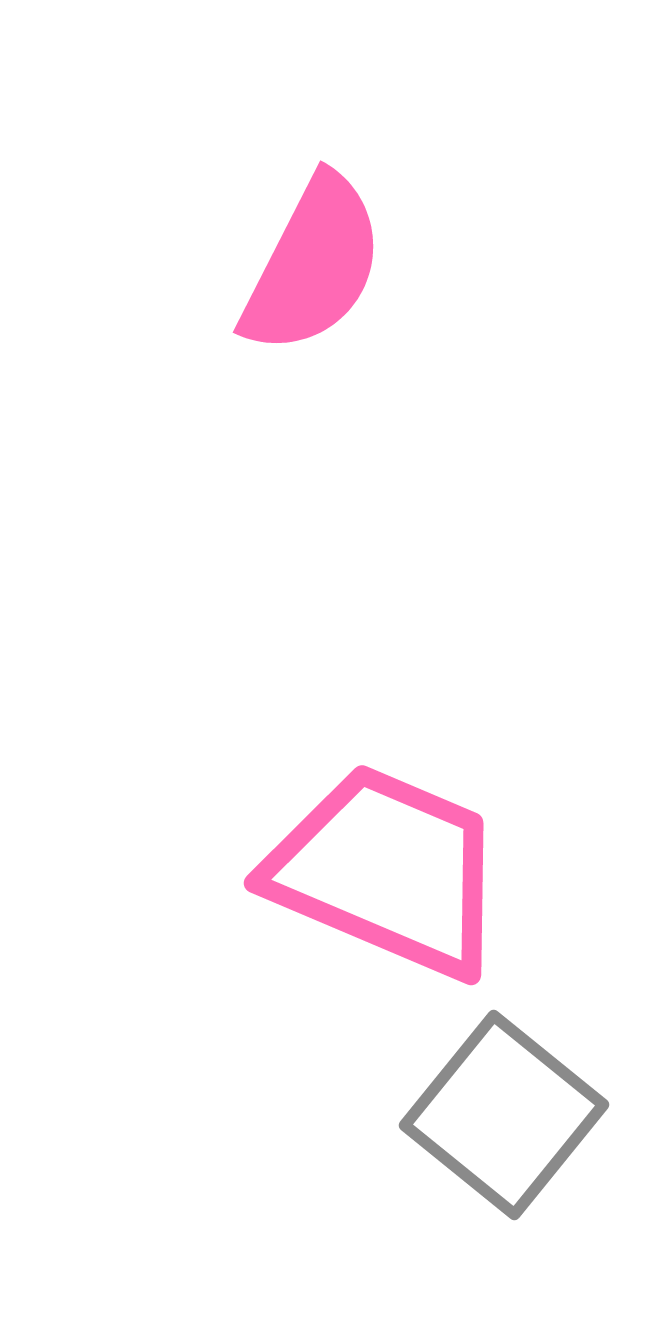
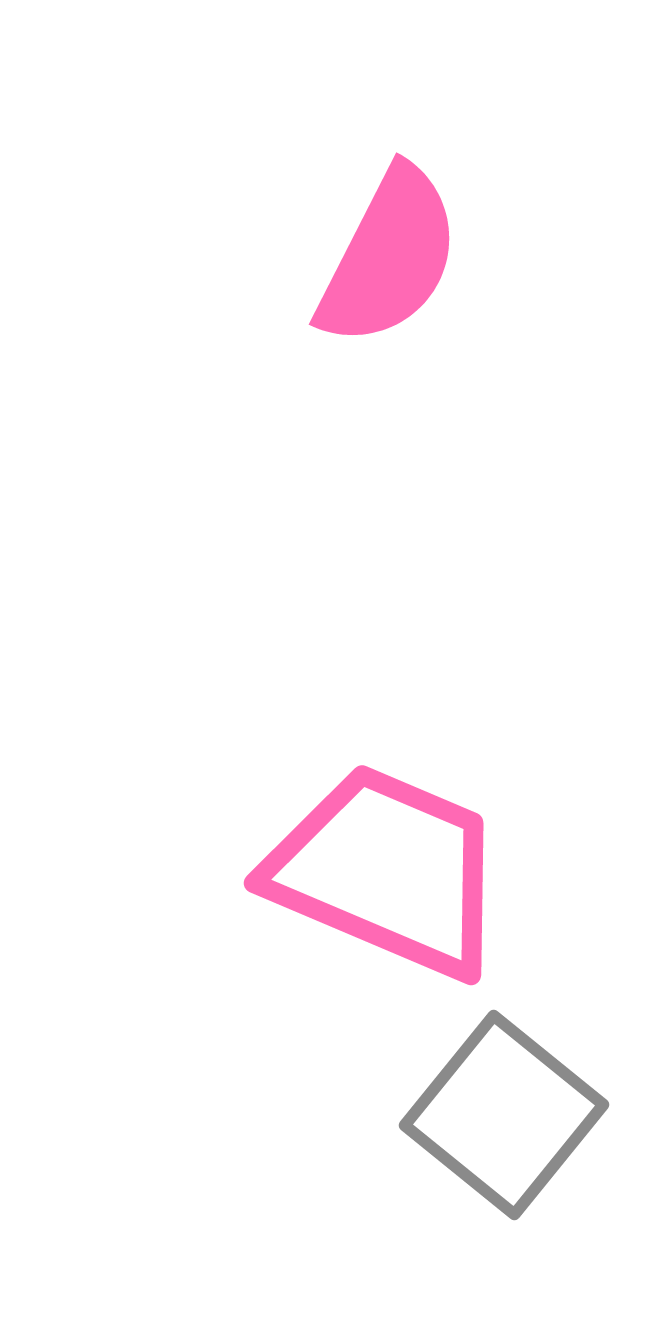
pink semicircle: moved 76 px right, 8 px up
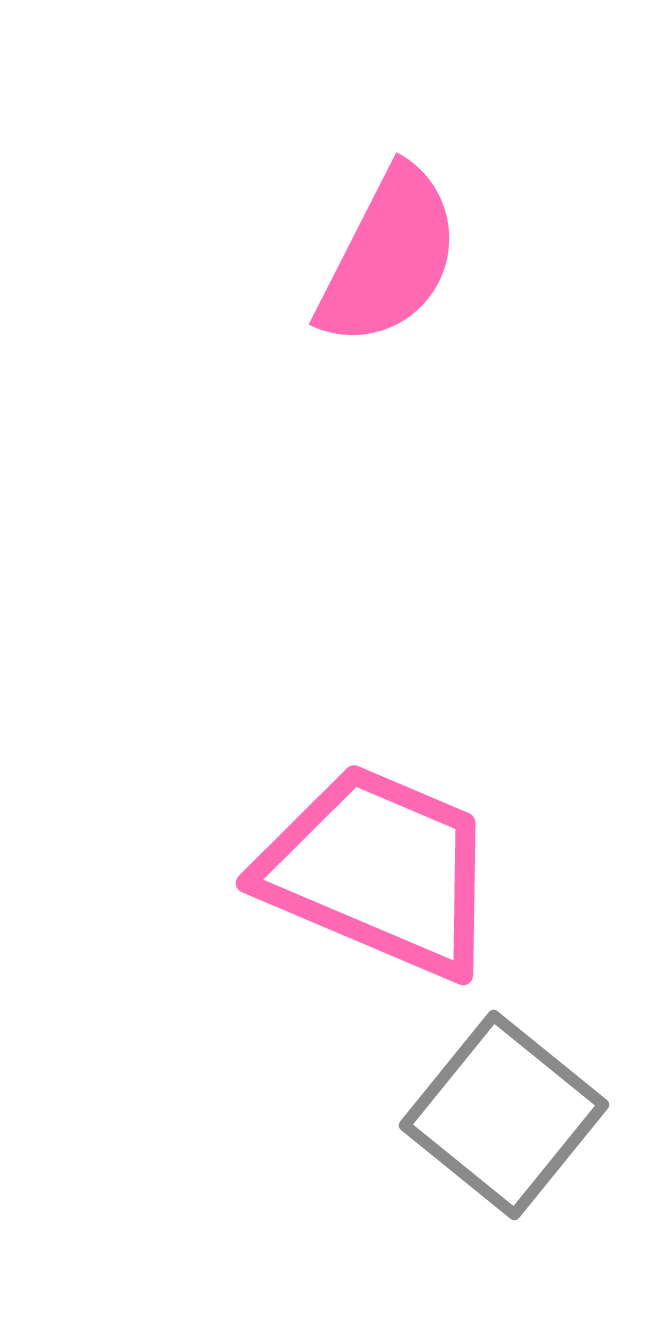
pink trapezoid: moved 8 px left
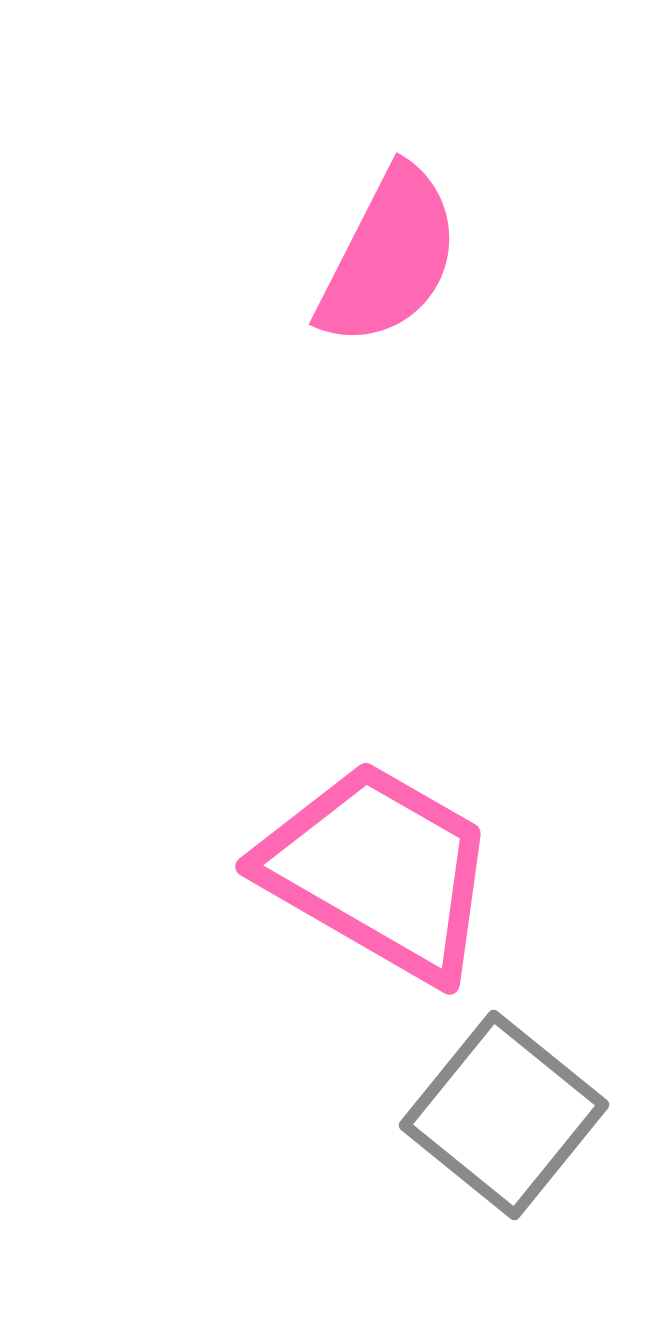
pink trapezoid: rotated 7 degrees clockwise
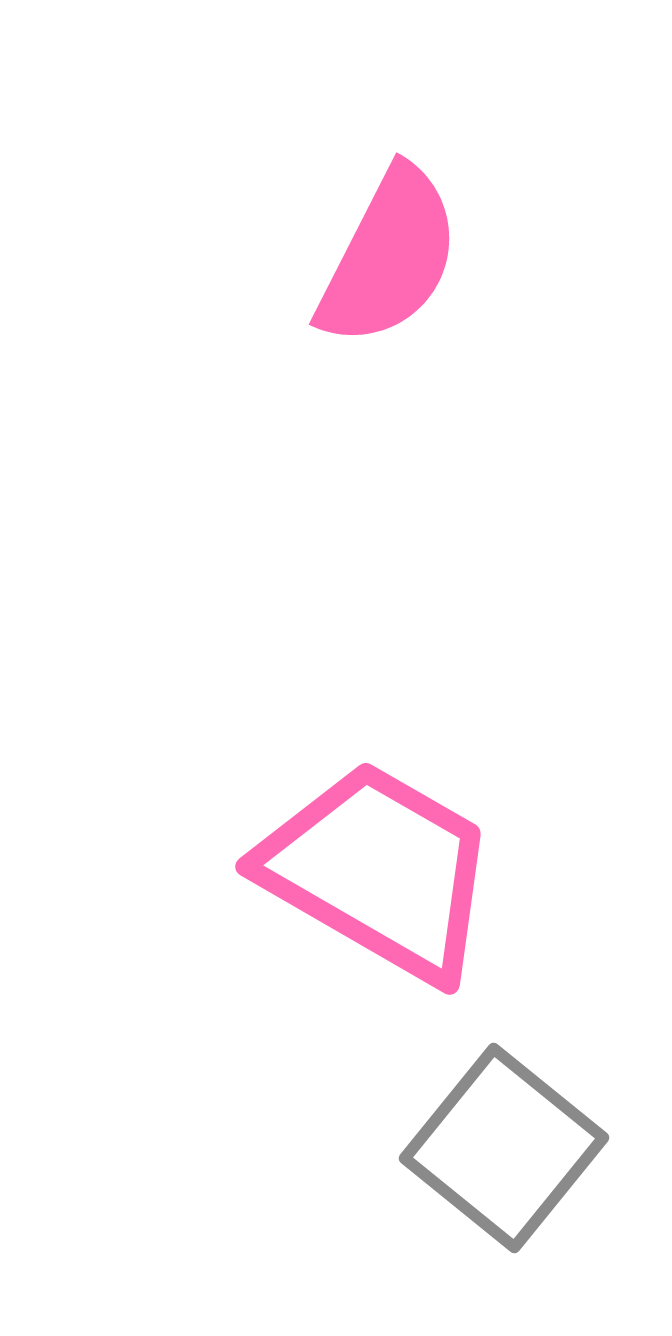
gray square: moved 33 px down
